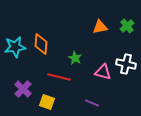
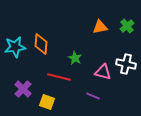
purple line: moved 1 px right, 7 px up
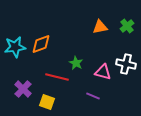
orange diamond: rotated 65 degrees clockwise
green star: moved 1 px right, 5 px down
red line: moved 2 px left
